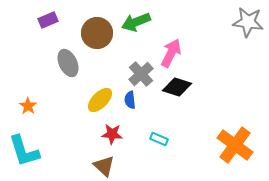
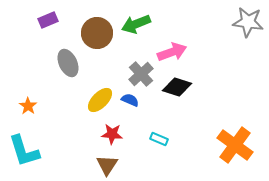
green arrow: moved 2 px down
pink arrow: moved 1 px right, 1 px up; rotated 44 degrees clockwise
blue semicircle: rotated 120 degrees clockwise
brown triangle: moved 3 px right, 1 px up; rotated 20 degrees clockwise
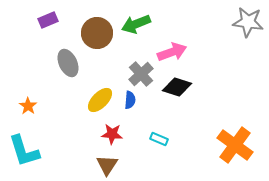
blue semicircle: rotated 72 degrees clockwise
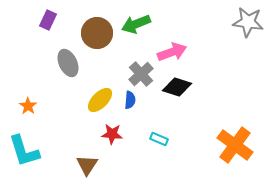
purple rectangle: rotated 42 degrees counterclockwise
brown triangle: moved 20 px left
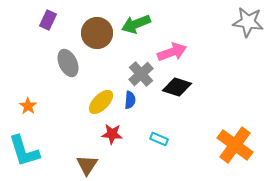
yellow ellipse: moved 1 px right, 2 px down
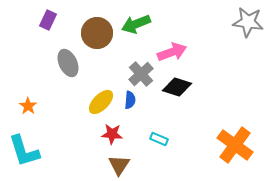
brown triangle: moved 32 px right
